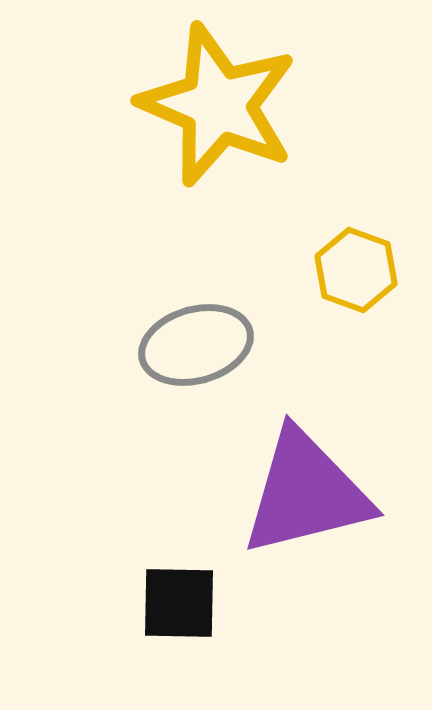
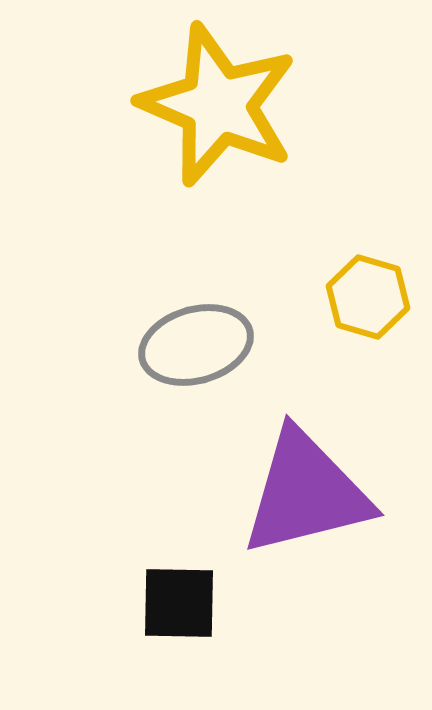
yellow hexagon: moved 12 px right, 27 px down; rotated 4 degrees counterclockwise
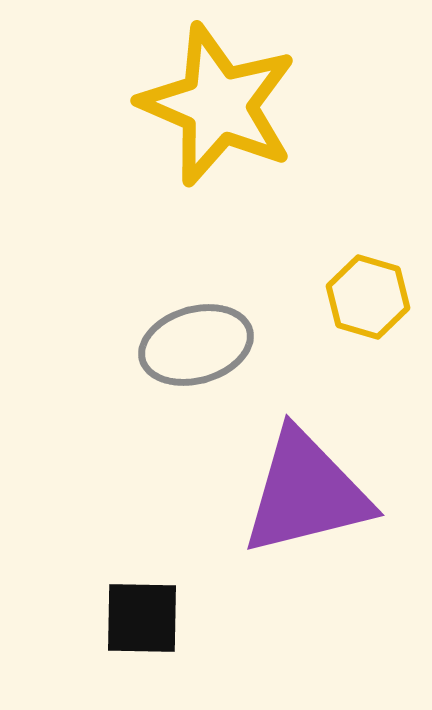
black square: moved 37 px left, 15 px down
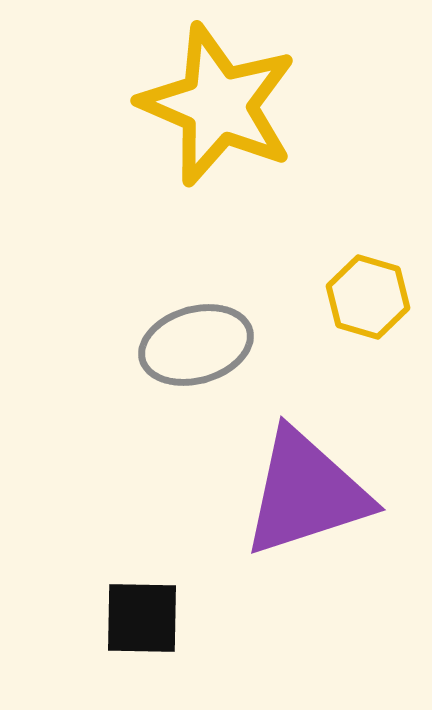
purple triangle: rotated 4 degrees counterclockwise
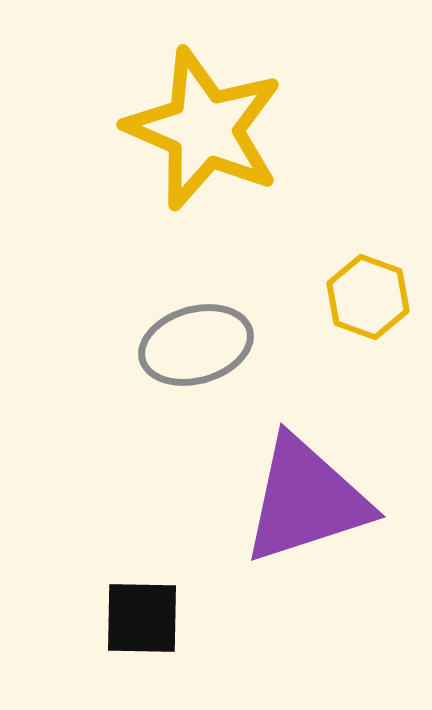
yellow star: moved 14 px left, 24 px down
yellow hexagon: rotated 4 degrees clockwise
purple triangle: moved 7 px down
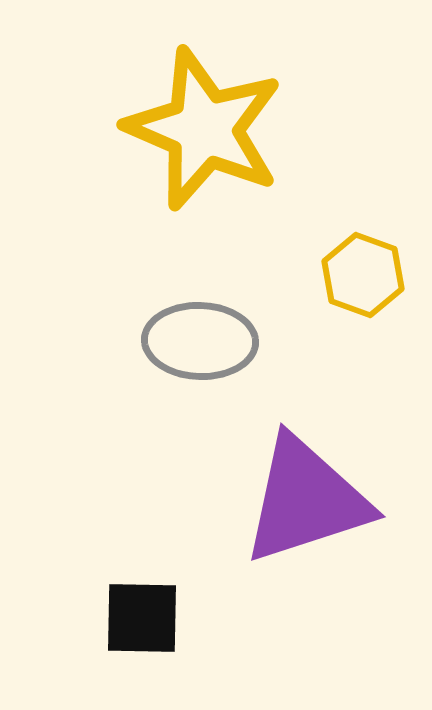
yellow hexagon: moved 5 px left, 22 px up
gray ellipse: moved 4 px right, 4 px up; rotated 18 degrees clockwise
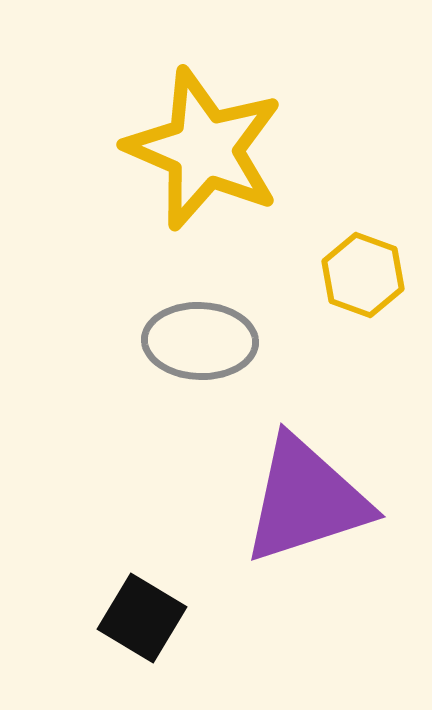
yellow star: moved 20 px down
black square: rotated 30 degrees clockwise
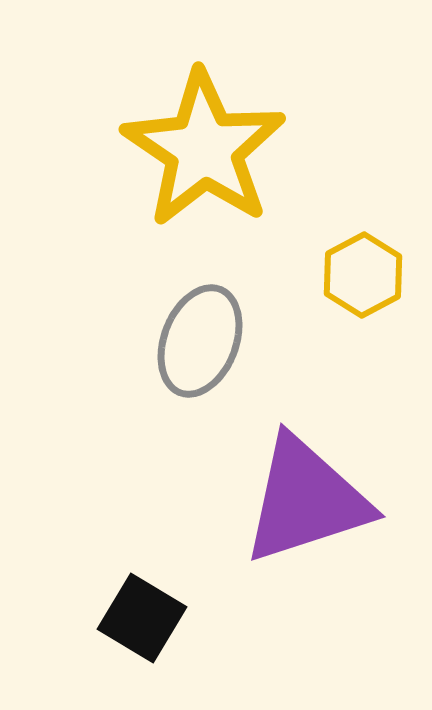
yellow star: rotated 11 degrees clockwise
yellow hexagon: rotated 12 degrees clockwise
gray ellipse: rotated 71 degrees counterclockwise
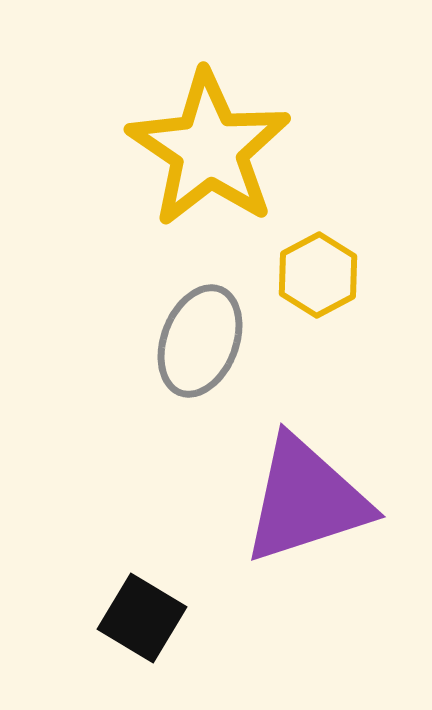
yellow star: moved 5 px right
yellow hexagon: moved 45 px left
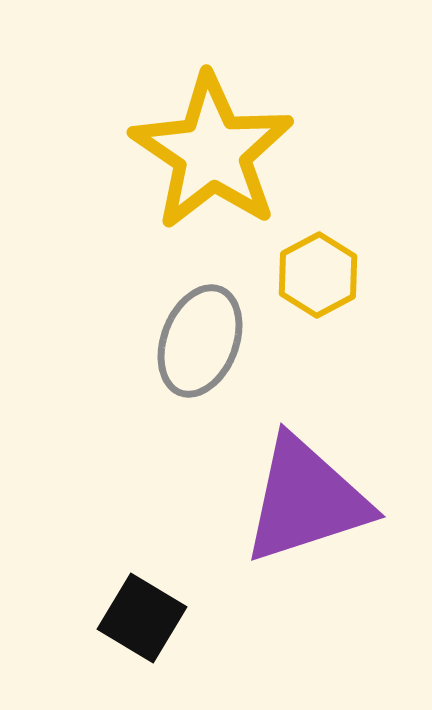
yellow star: moved 3 px right, 3 px down
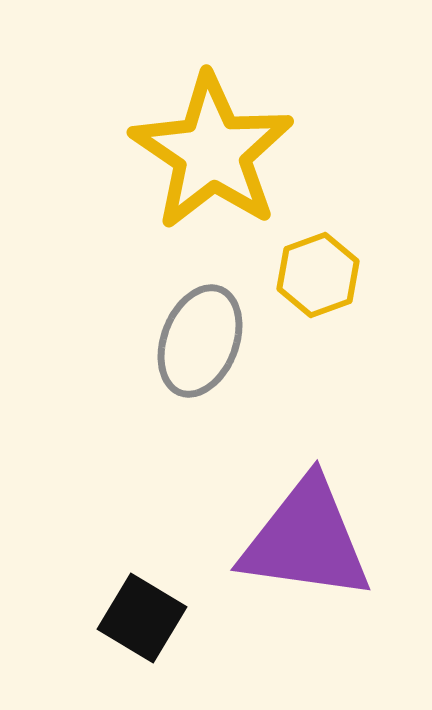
yellow hexagon: rotated 8 degrees clockwise
purple triangle: moved 40 px down; rotated 26 degrees clockwise
